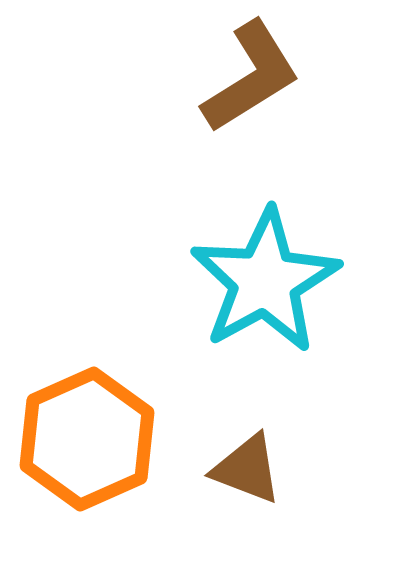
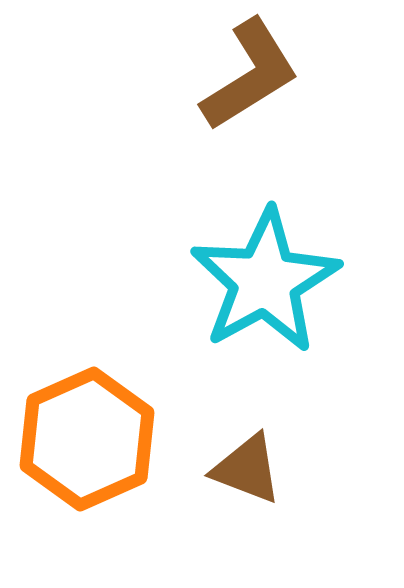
brown L-shape: moved 1 px left, 2 px up
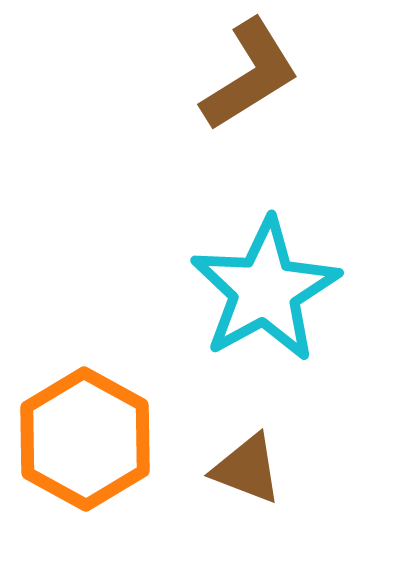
cyan star: moved 9 px down
orange hexagon: moved 2 px left; rotated 7 degrees counterclockwise
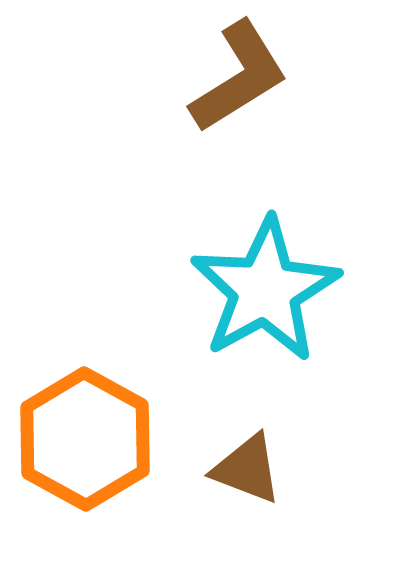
brown L-shape: moved 11 px left, 2 px down
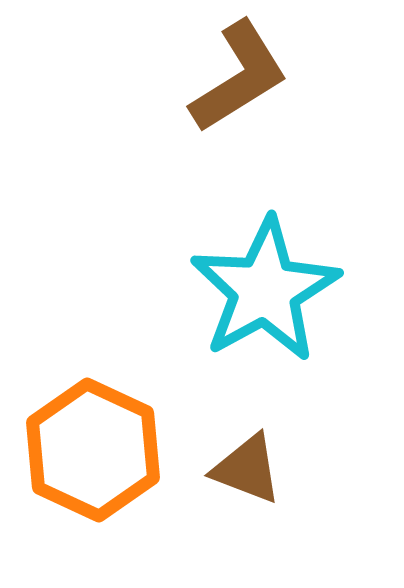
orange hexagon: moved 8 px right, 11 px down; rotated 4 degrees counterclockwise
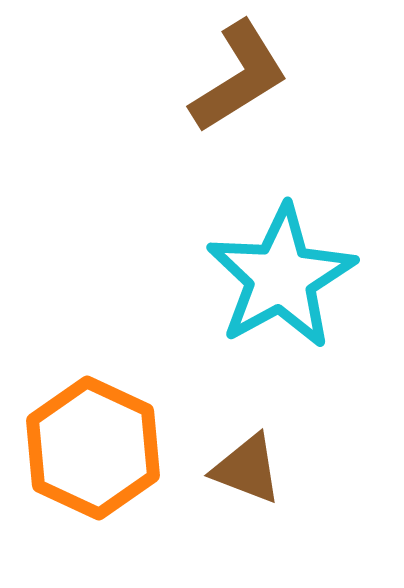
cyan star: moved 16 px right, 13 px up
orange hexagon: moved 2 px up
